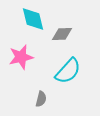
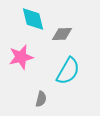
cyan semicircle: rotated 12 degrees counterclockwise
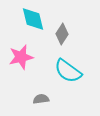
gray diamond: rotated 55 degrees counterclockwise
cyan semicircle: rotated 96 degrees clockwise
gray semicircle: rotated 112 degrees counterclockwise
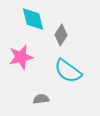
gray diamond: moved 1 px left, 1 px down
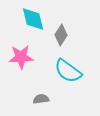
pink star: rotated 10 degrees clockwise
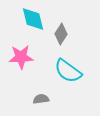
gray diamond: moved 1 px up
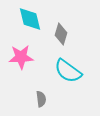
cyan diamond: moved 3 px left
gray diamond: rotated 15 degrees counterclockwise
gray semicircle: rotated 91 degrees clockwise
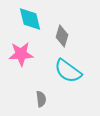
gray diamond: moved 1 px right, 2 px down
pink star: moved 3 px up
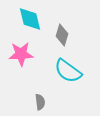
gray diamond: moved 1 px up
gray semicircle: moved 1 px left, 3 px down
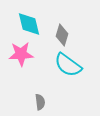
cyan diamond: moved 1 px left, 5 px down
cyan semicircle: moved 6 px up
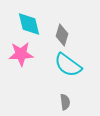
gray semicircle: moved 25 px right
